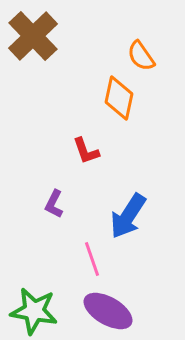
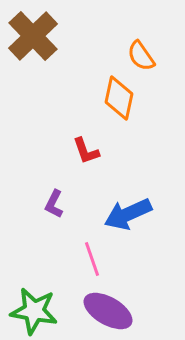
blue arrow: moved 2 px up; rotated 33 degrees clockwise
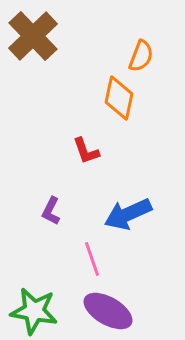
orange semicircle: rotated 124 degrees counterclockwise
purple L-shape: moved 3 px left, 7 px down
